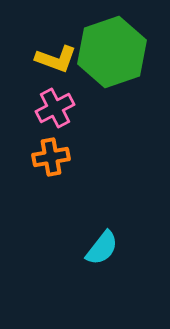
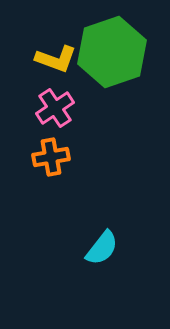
pink cross: rotated 6 degrees counterclockwise
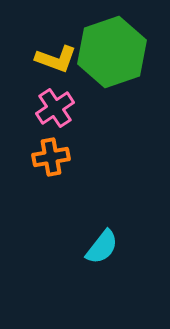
cyan semicircle: moved 1 px up
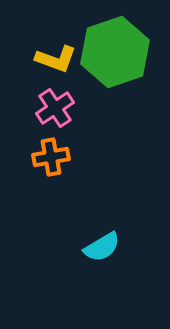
green hexagon: moved 3 px right
cyan semicircle: rotated 21 degrees clockwise
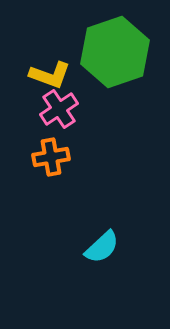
yellow L-shape: moved 6 px left, 16 px down
pink cross: moved 4 px right, 1 px down
cyan semicircle: rotated 12 degrees counterclockwise
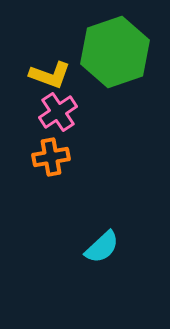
pink cross: moved 1 px left, 3 px down
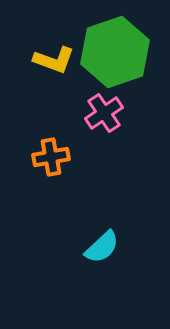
yellow L-shape: moved 4 px right, 15 px up
pink cross: moved 46 px right, 1 px down
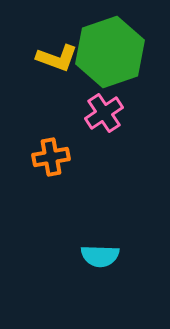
green hexagon: moved 5 px left
yellow L-shape: moved 3 px right, 2 px up
cyan semicircle: moved 2 px left, 9 px down; rotated 45 degrees clockwise
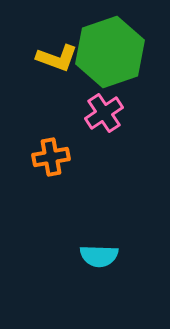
cyan semicircle: moved 1 px left
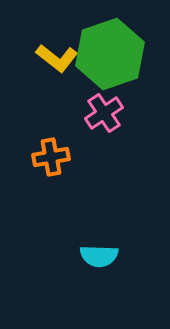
green hexagon: moved 2 px down
yellow L-shape: rotated 18 degrees clockwise
